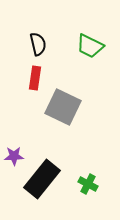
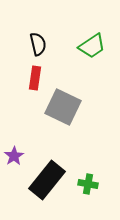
green trapezoid: moved 2 px right; rotated 60 degrees counterclockwise
purple star: rotated 30 degrees counterclockwise
black rectangle: moved 5 px right, 1 px down
green cross: rotated 18 degrees counterclockwise
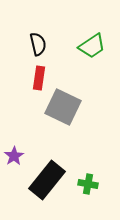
red rectangle: moved 4 px right
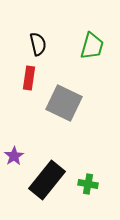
green trapezoid: rotated 40 degrees counterclockwise
red rectangle: moved 10 px left
gray square: moved 1 px right, 4 px up
